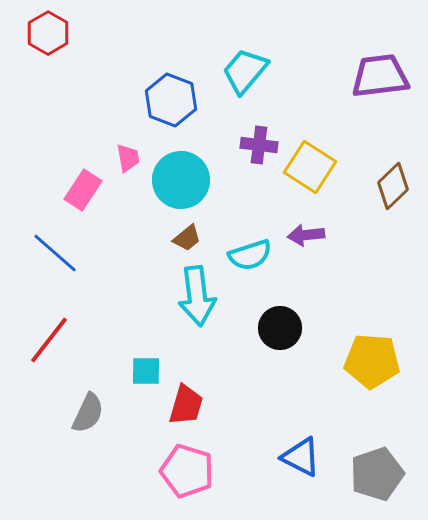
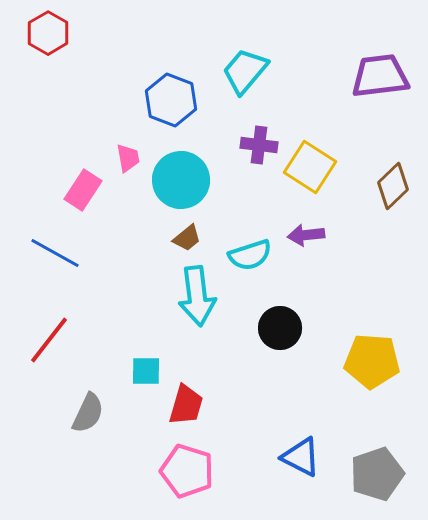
blue line: rotated 12 degrees counterclockwise
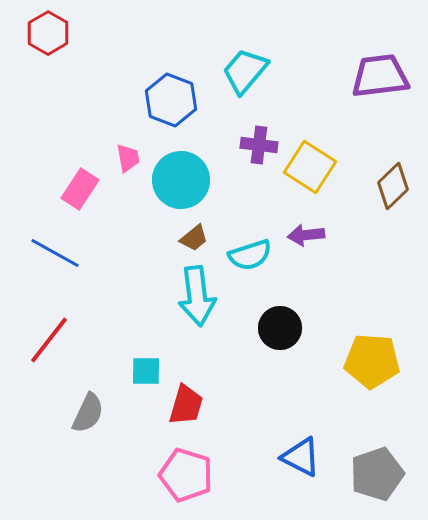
pink rectangle: moved 3 px left, 1 px up
brown trapezoid: moved 7 px right
pink pentagon: moved 1 px left, 4 px down
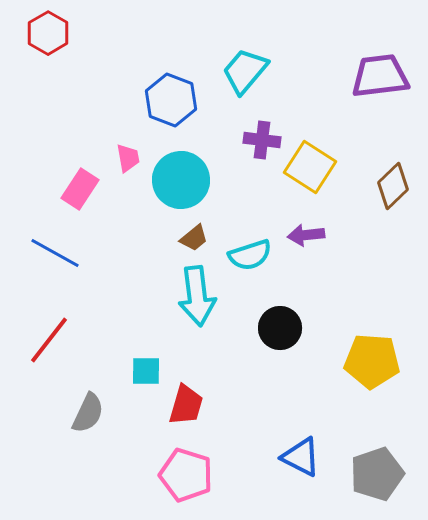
purple cross: moved 3 px right, 5 px up
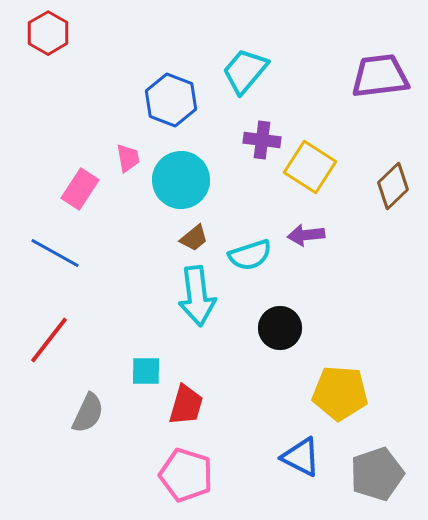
yellow pentagon: moved 32 px left, 32 px down
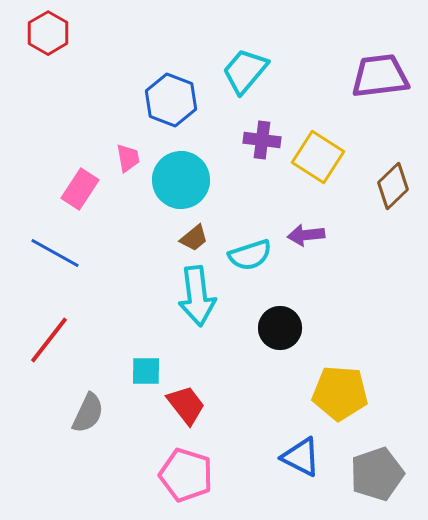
yellow square: moved 8 px right, 10 px up
red trapezoid: rotated 54 degrees counterclockwise
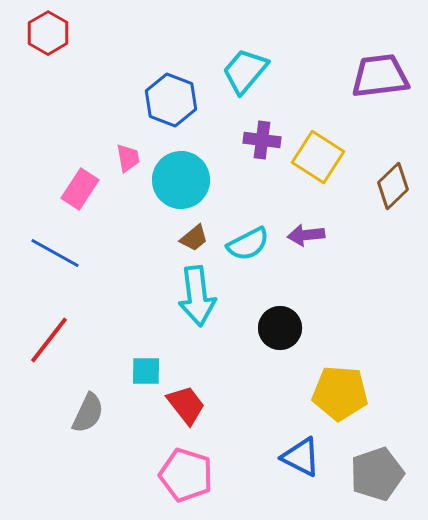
cyan semicircle: moved 2 px left, 11 px up; rotated 9 degrees counterclockwise
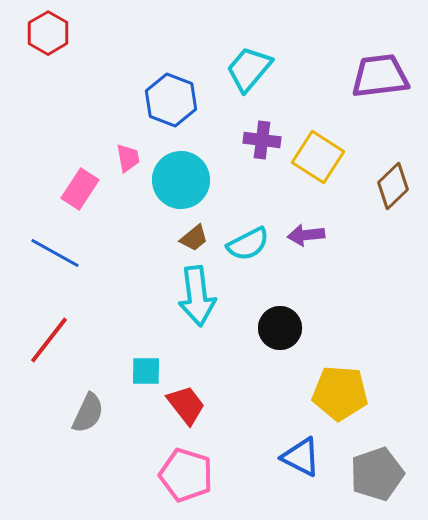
cyan trapezoid: moved 4 px right, 2 px up
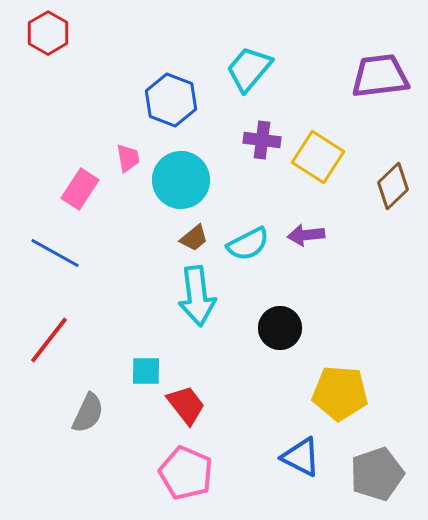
pink pentagon: moved 2 px up; rotated 6 degrees clockwise
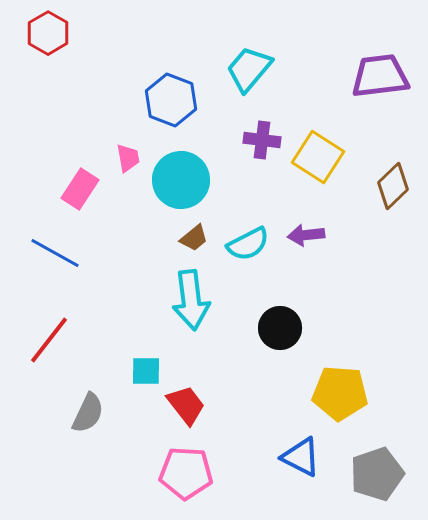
cyan arrow: moved 6 px left, 4 px down
pink pentagon: rotated 20 degrees counterclockwise
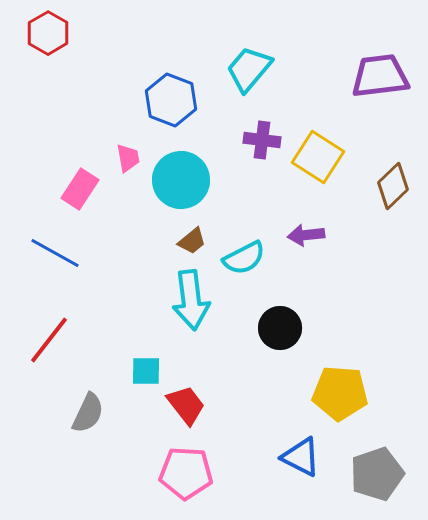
brown trapezoid: moved 2 px left, 3 px down
cyan semicircle: moved 4 px left, 14 px down
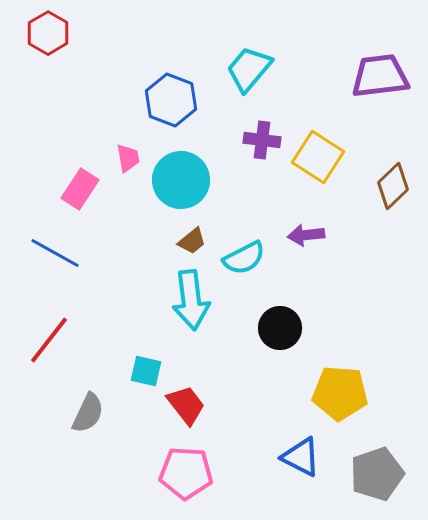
cyan square: rotated 12 degrees clockwise
